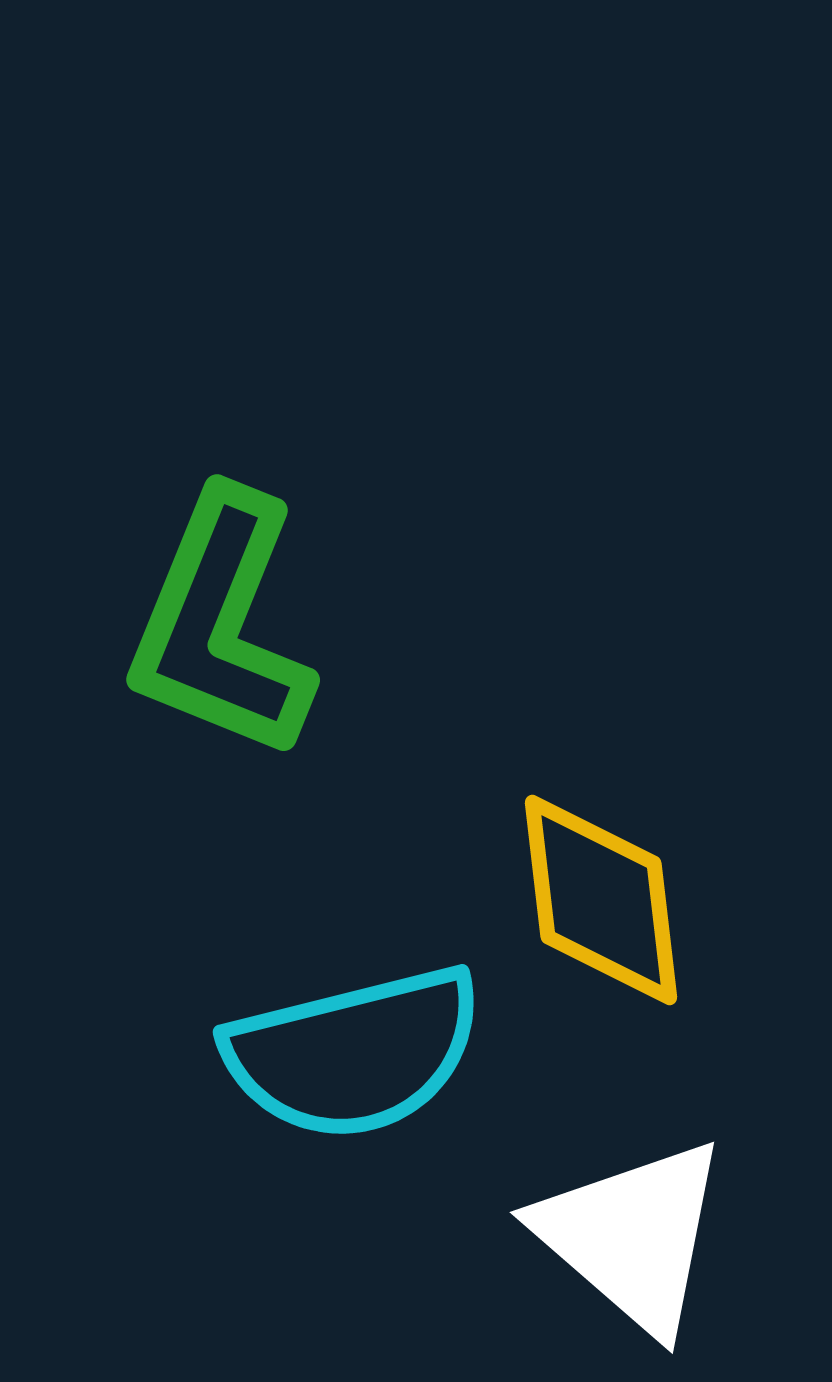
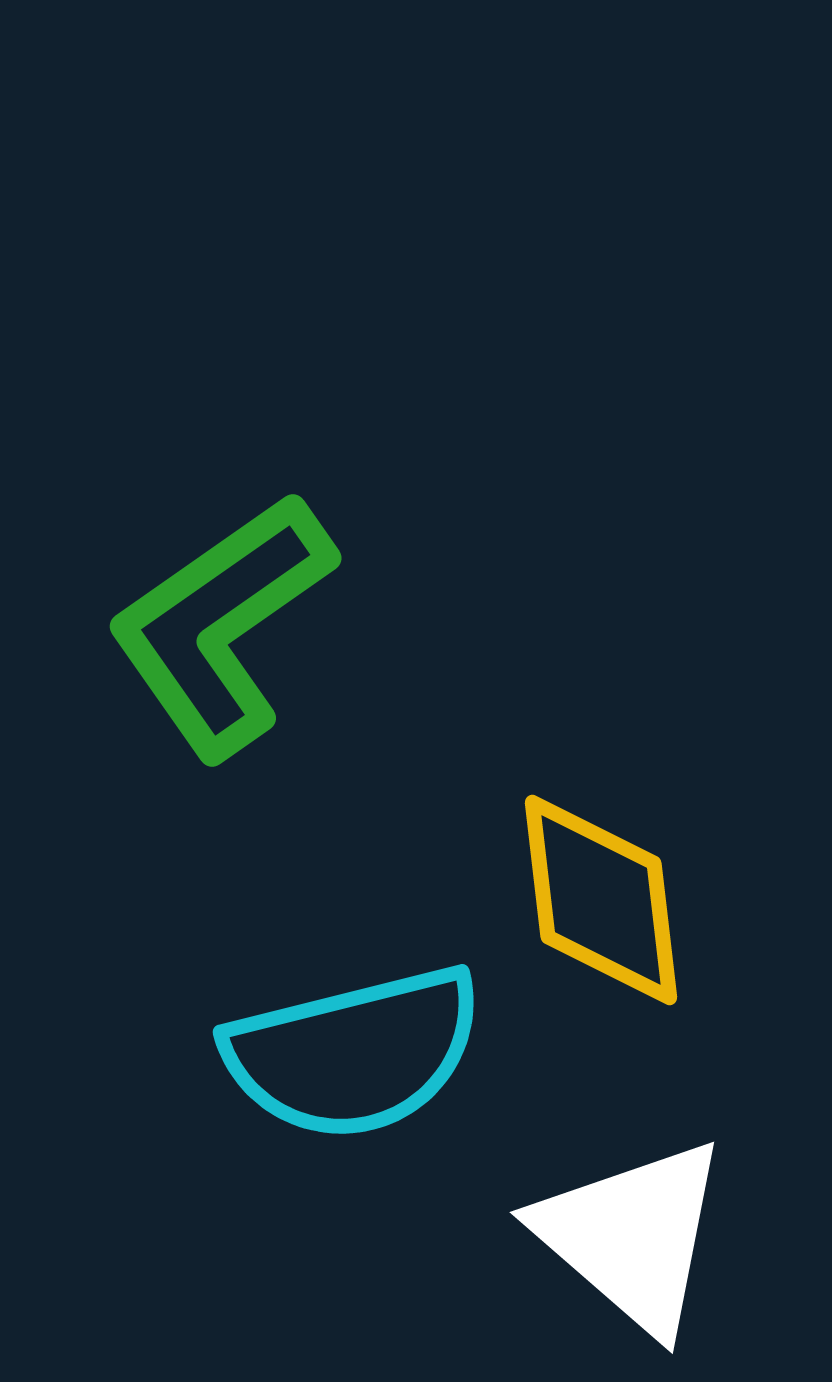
green L-shape: rotated 33 degrees clockwise
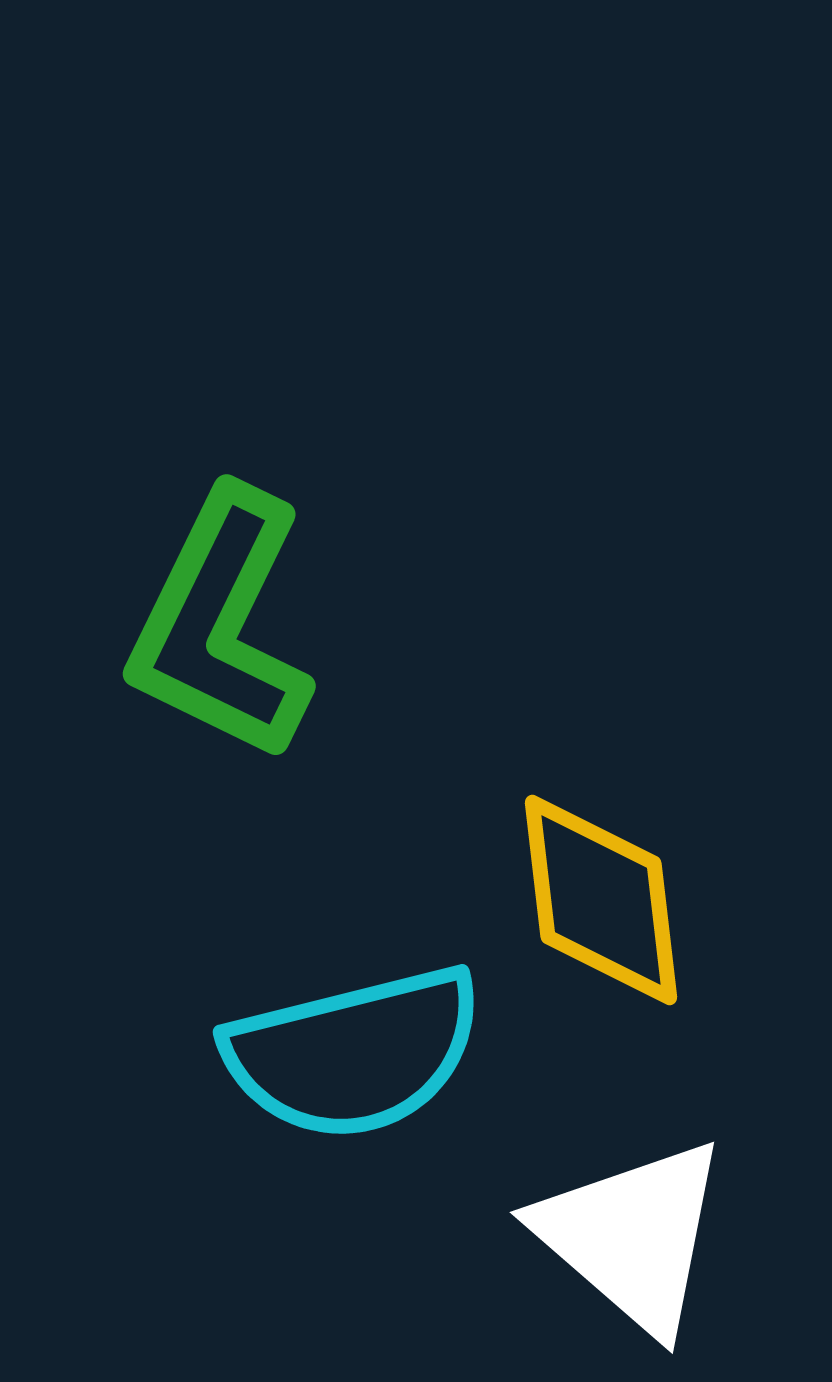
green L-shape: rotated 29 degrees counterclockwise
